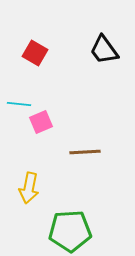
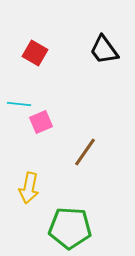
brown line: rotated 52 degrees counterclockwise
green pentagon: moved 3 px up; rotated 6 degrees clockwise
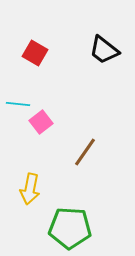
black trapezoid: rotated 16 degrees counterclockwise
cyan line: moved 1 px left
pink square: rotated 15 degrees counterclockwise
yellow arrow: moved 1 px right, 1 px down
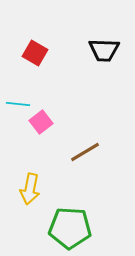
black trapezoid: rotated 36 degrees counterclockwise
brown line: rotated 24 degrees clockwise
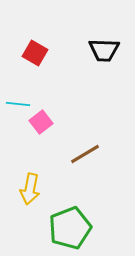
brown line: moved 2 px down
green pentagon: rotated 24 degrees counterclockwise
